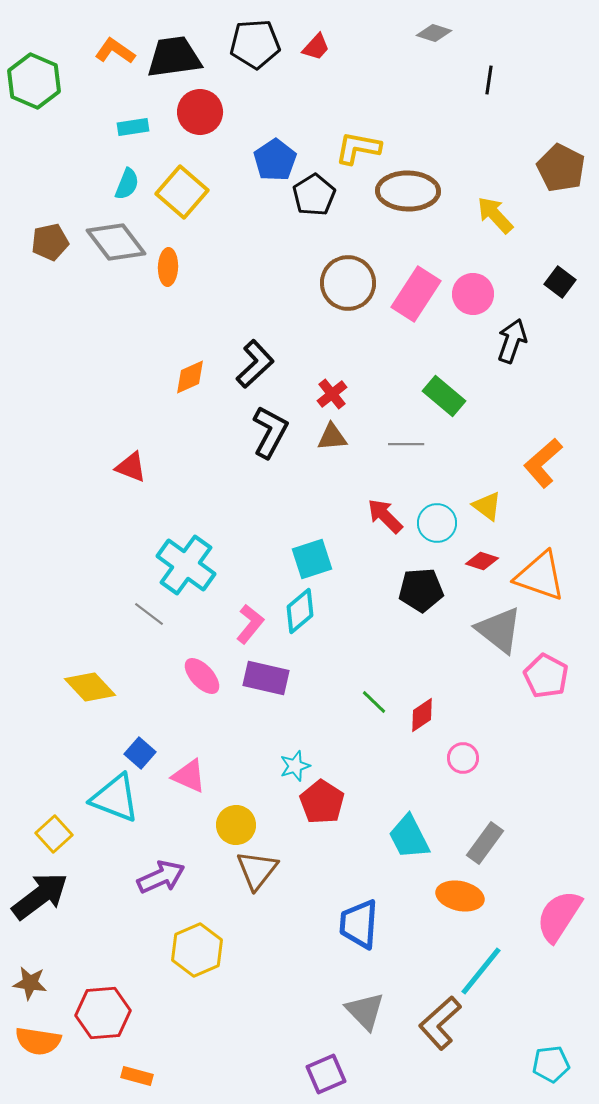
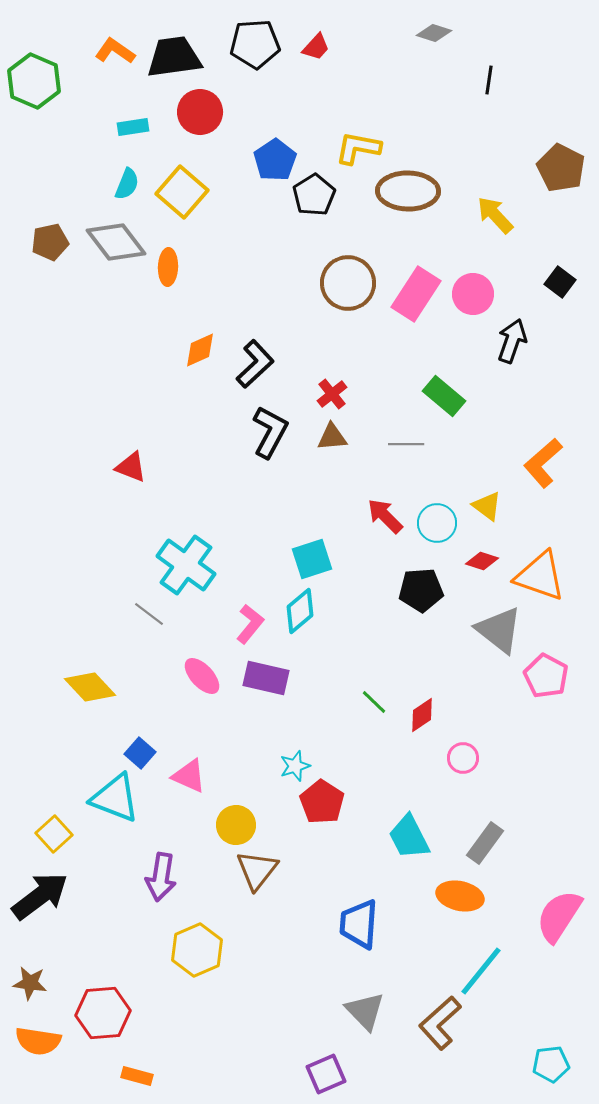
orange diamond at (190, 377): moved 10 px right, 27 px up
purple arrow at (161, 877): rotated 123 degrees clockwise
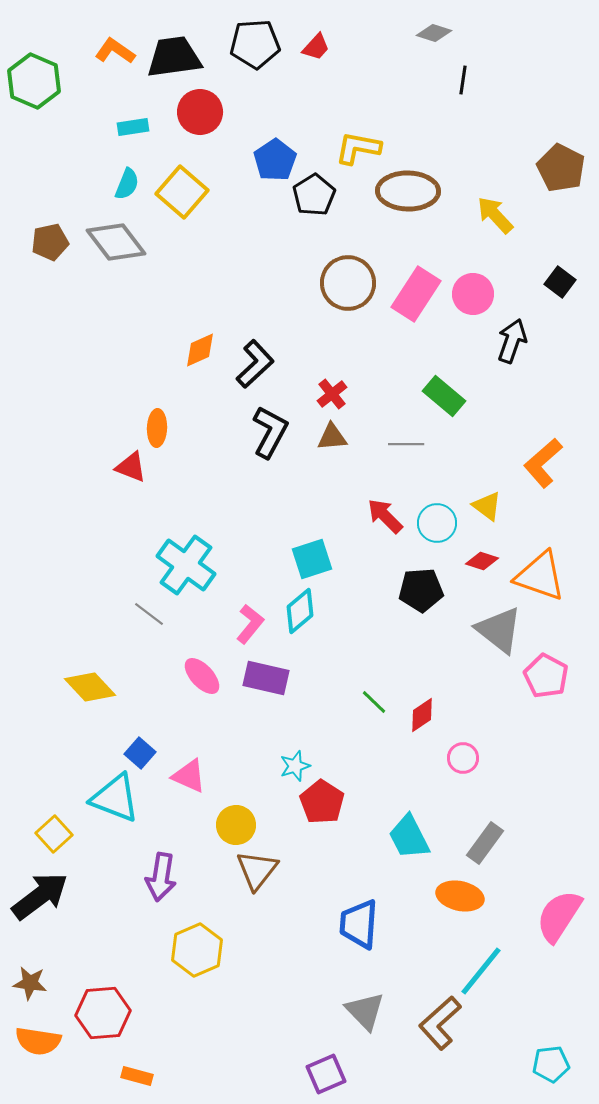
black line at (489, 80): moved 26 px left
orange ellipse at (168, 267): moved 11 px left, 161 px down
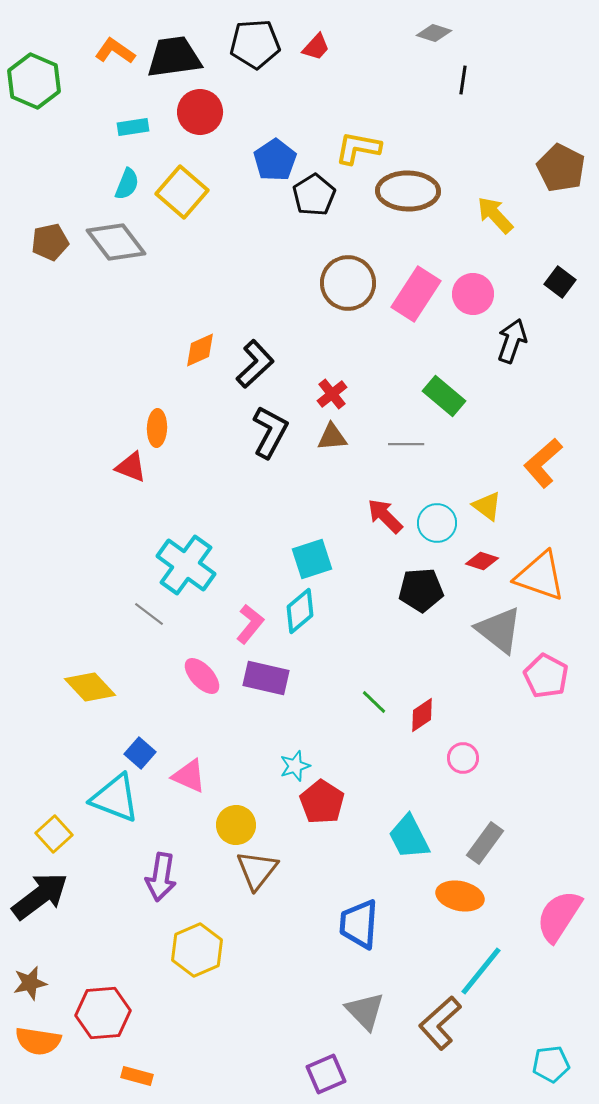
brown star at (30, 983): rotated 20 degrees counterclockwise
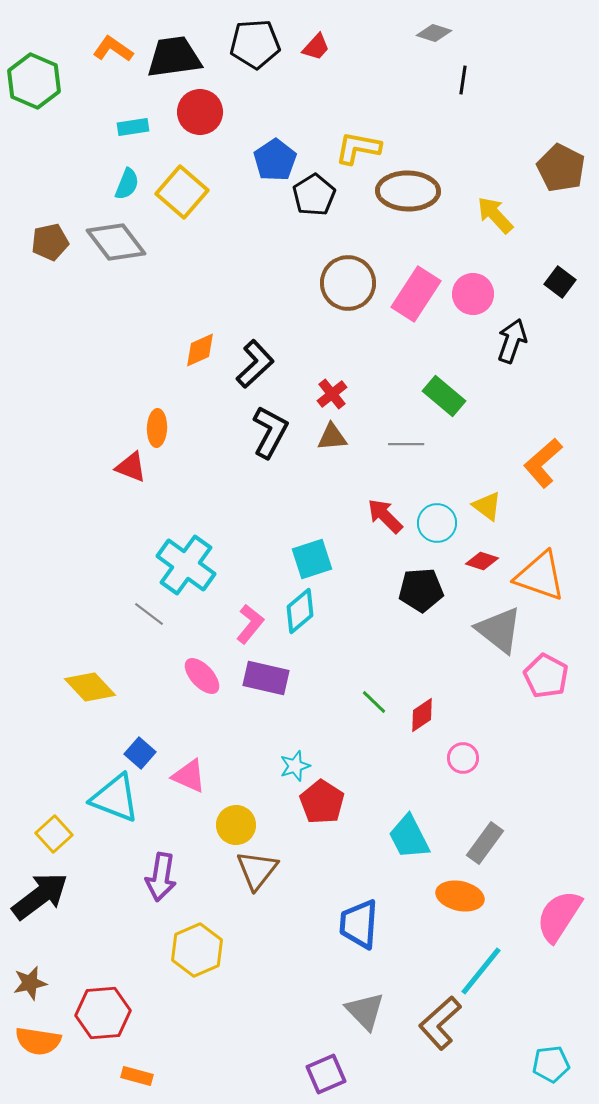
orange L-shape at (115, 51): moved 2 px left, 2 px up
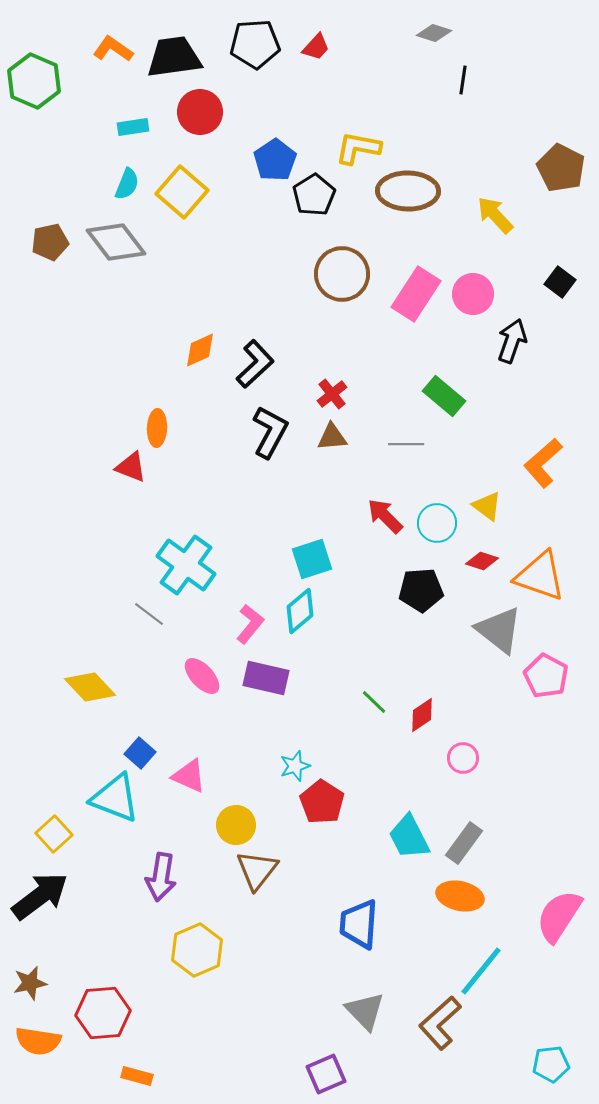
brown circle at (348, 283): moved 6 px left, 9 px up
gray rectangle at (485, 843): moved 21 px left
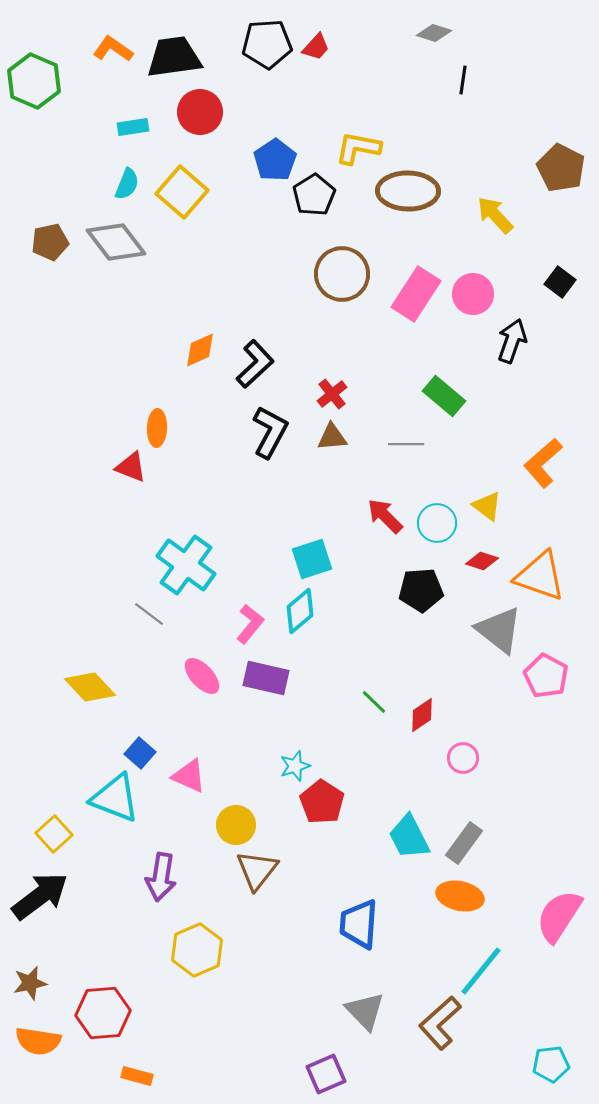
black pentagon at (255, 44): moved 12 px right
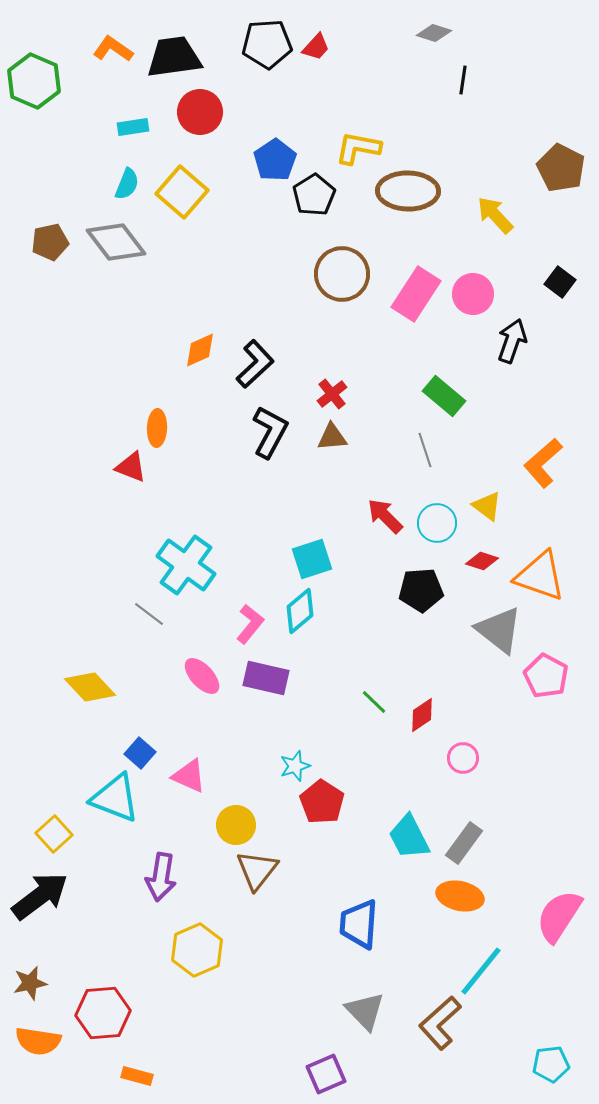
gray line at (406, 444): moved 19 px right, 6 px down; rotated 72 degrees clockwise
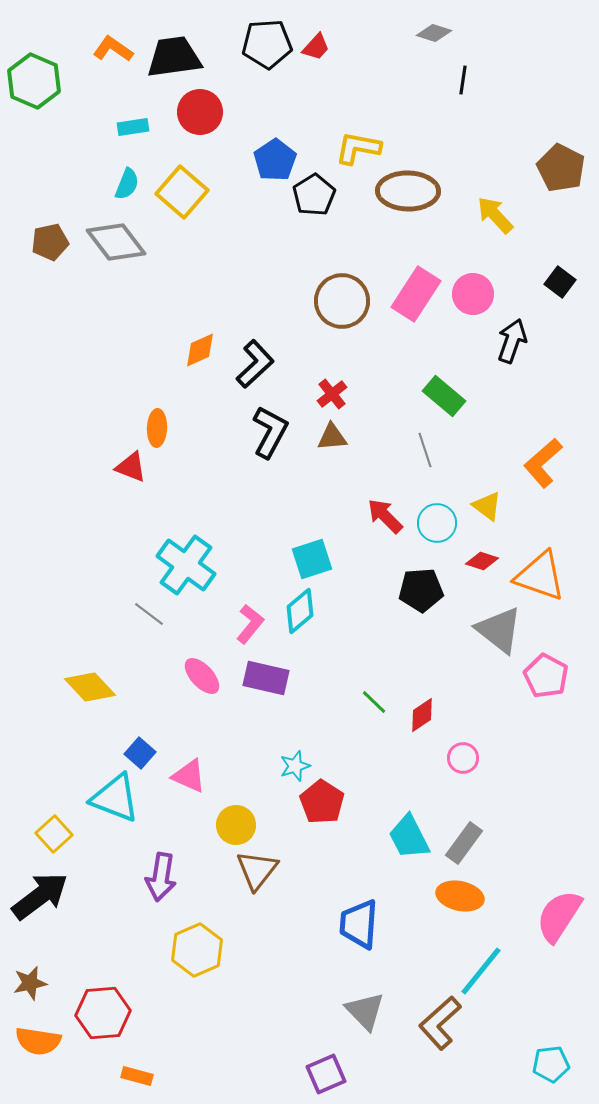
brown circle at (342, 274): moved 27 px down
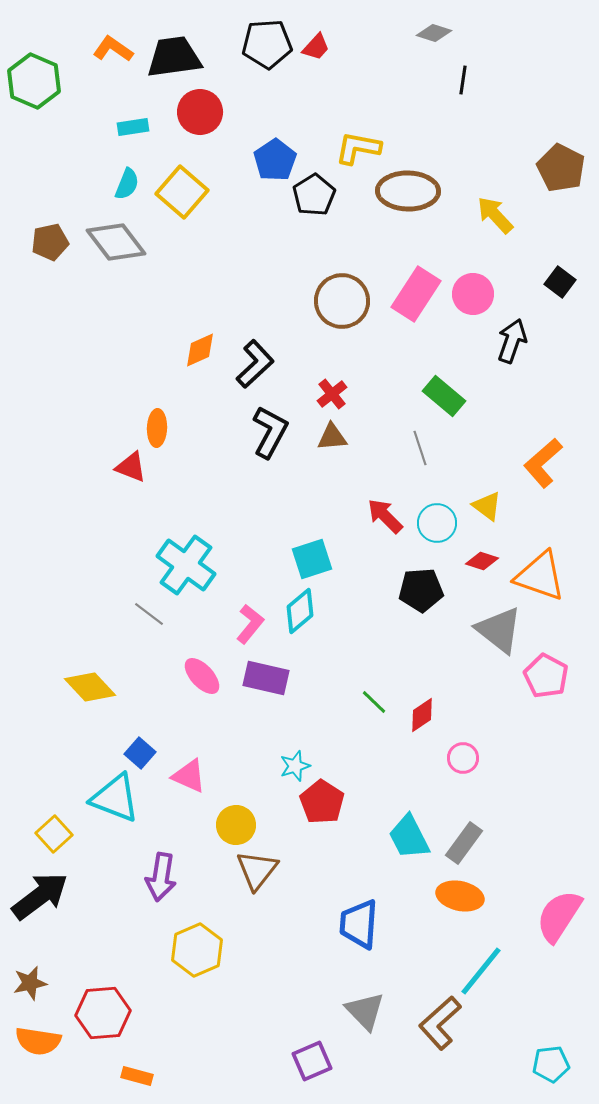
gray line at (425, 450): moved 5 px left, 2 px up
purple square at (326, 1074): moved 14 px left, 13 px up
